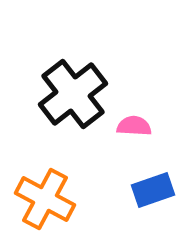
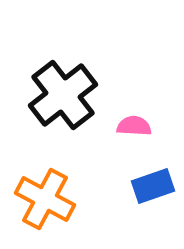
black cross: moved 10 px left, 1 px down
blue rectangle: moved 4 px up
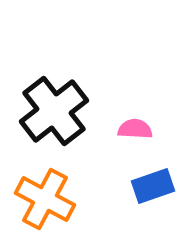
black cross: moved 9 px left, 16 px down
pink semicircle: moved 1 px right, 3 px down
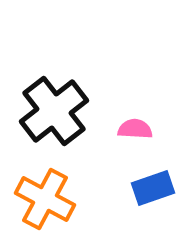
blue rectangle: moved 2 px down
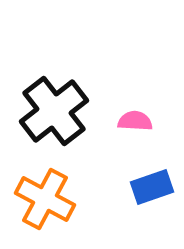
pink semicircle: moved 8 px up
blue rectangle: moved 1 px left, 1 px up
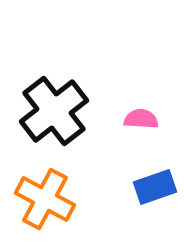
pink semicircle: moved 6 px right, 2 px up
blue rectangle: moved 3 px right
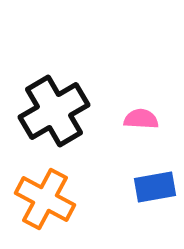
black cross: rotated 8 degrees clockwise
blue rectangle: rotated 9 degrees clockwise
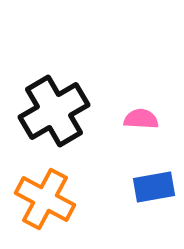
blue rectangle: moved 1 px left
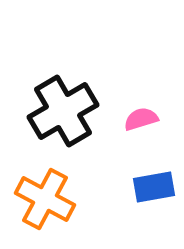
black cross: moved 9 px right
pink semicircle: rotated 20 degrees counterclockwise
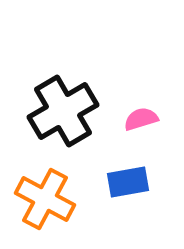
blue rectangle: moved 26 px left, 5 px up
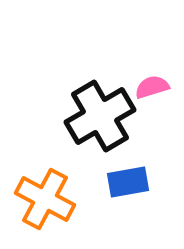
black cross: moved 37 px right, 5 px down
pink semicircle: moved 11 px right, 32 px up
